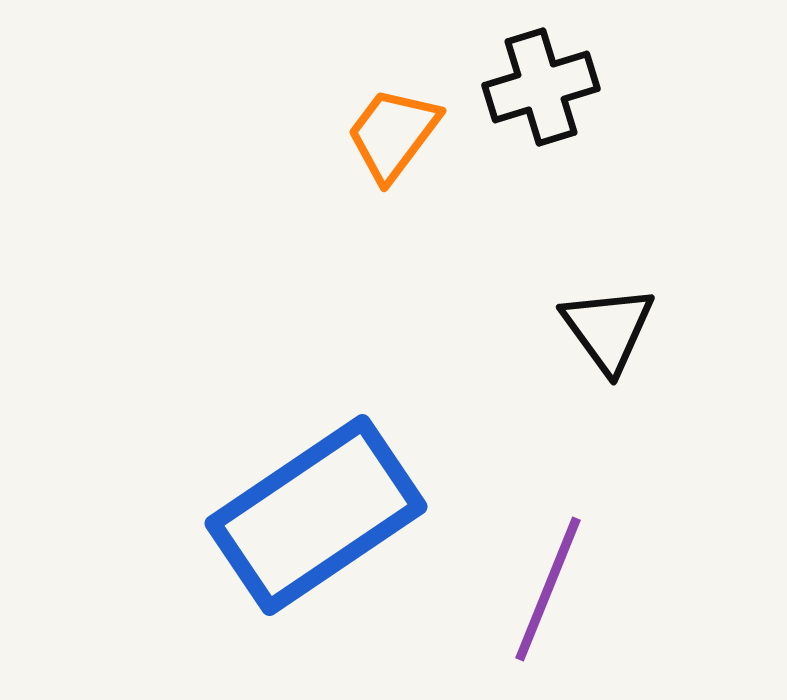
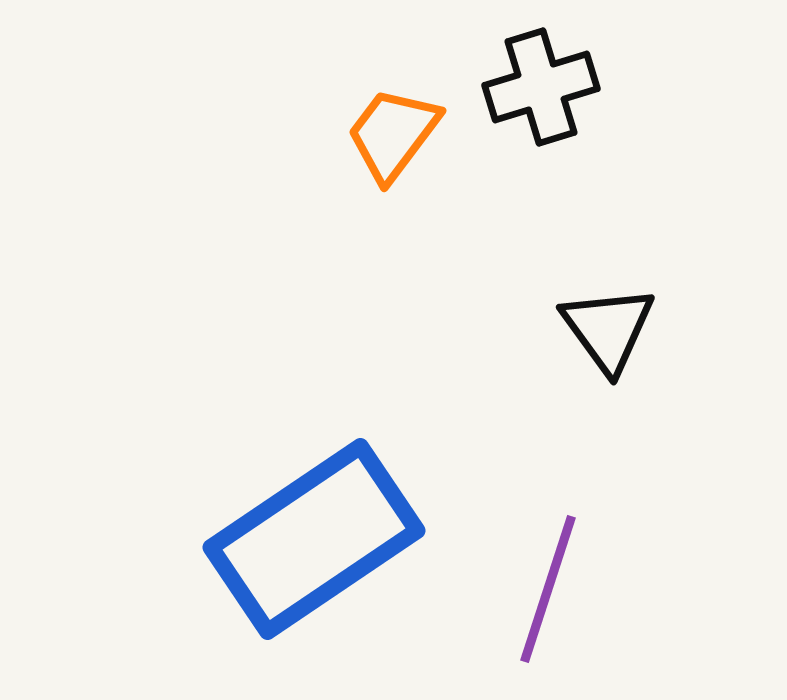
blue rectangle: moved 2 px left, 24 px down
purple line: rotated 4 degrees counterclockwise
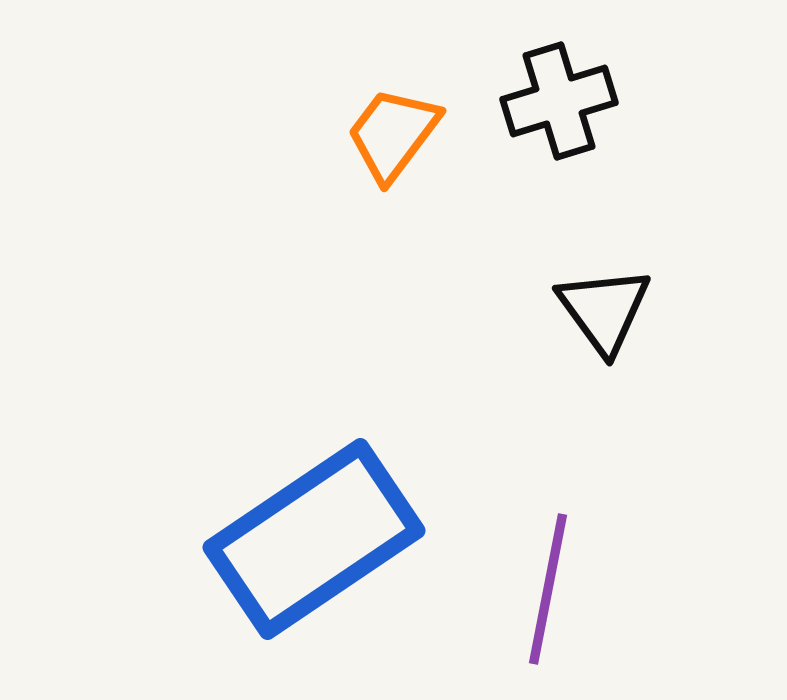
black cross: moved 18 px right, 14 px down
black triangle: moved 4 px left, 19 px up
purple line: rotated 7 degrees counterclockwise
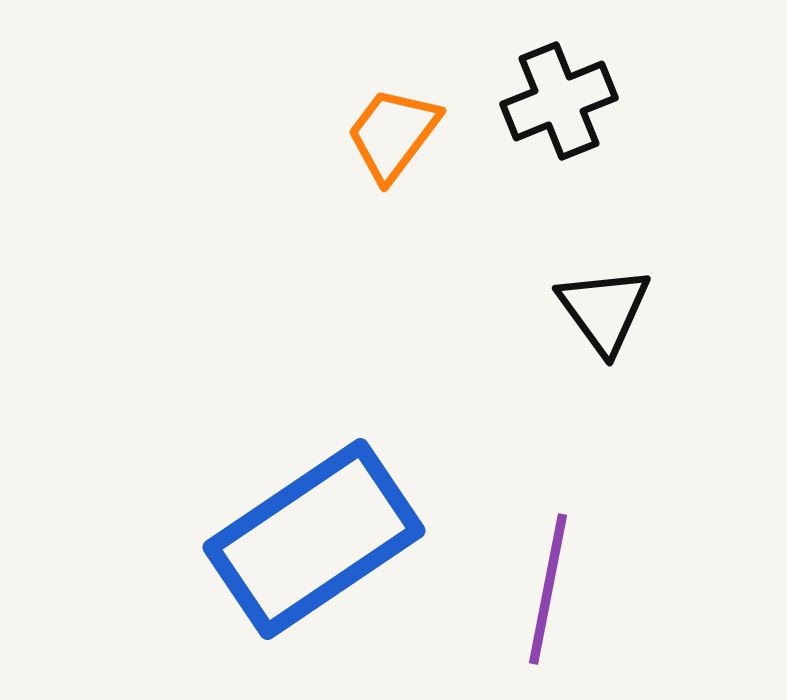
black cross: rotated 5 degrees counterclockwise
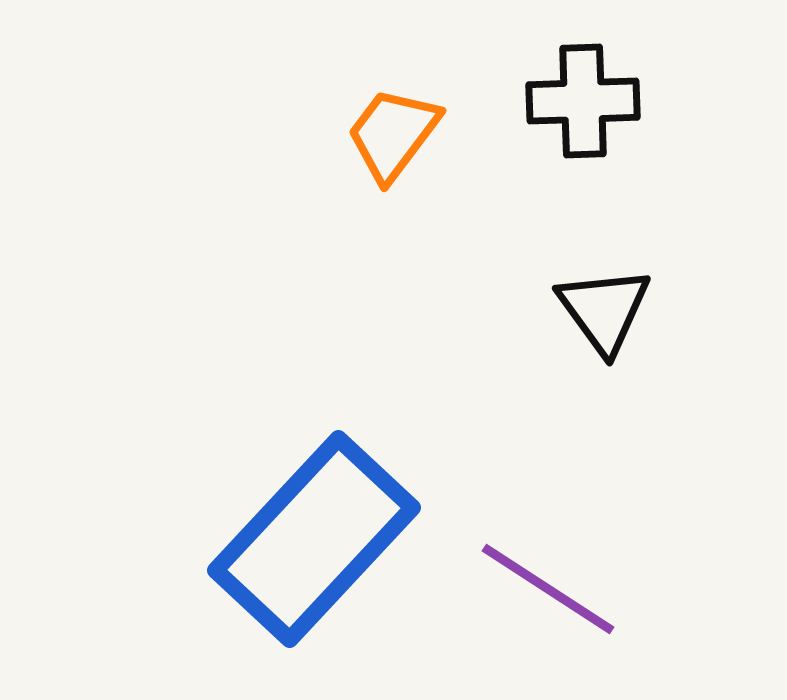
black cross: moved 24 px right; rotated 20 degrees clockwise
blue rectangle: rotated 13 degrees counterclockwise
purple line: rotated 68 degrees counterclockwise
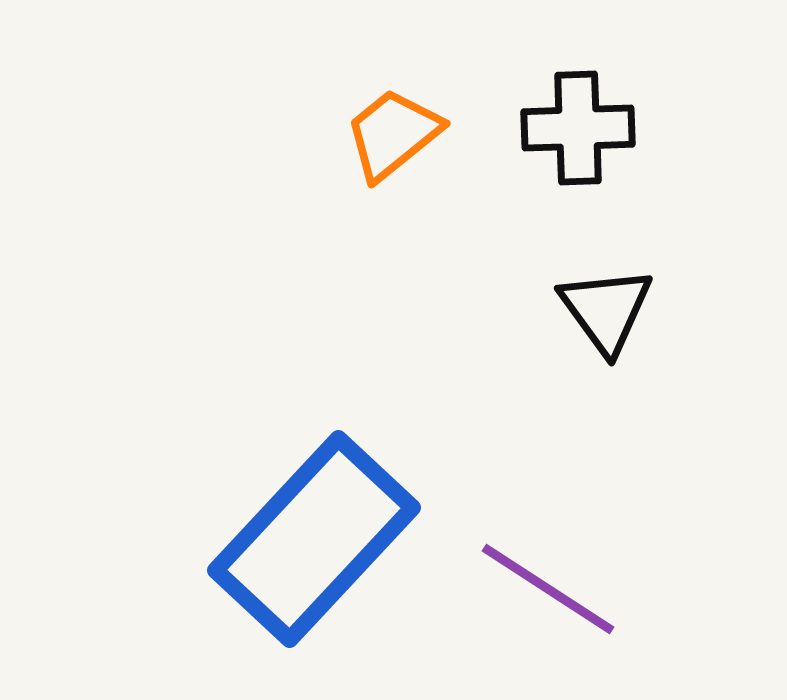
black cross: moved 5 px left, 27 px down
orange trapezoid: rotated 14 degrees clockwise
black triangle: moved 2 px right
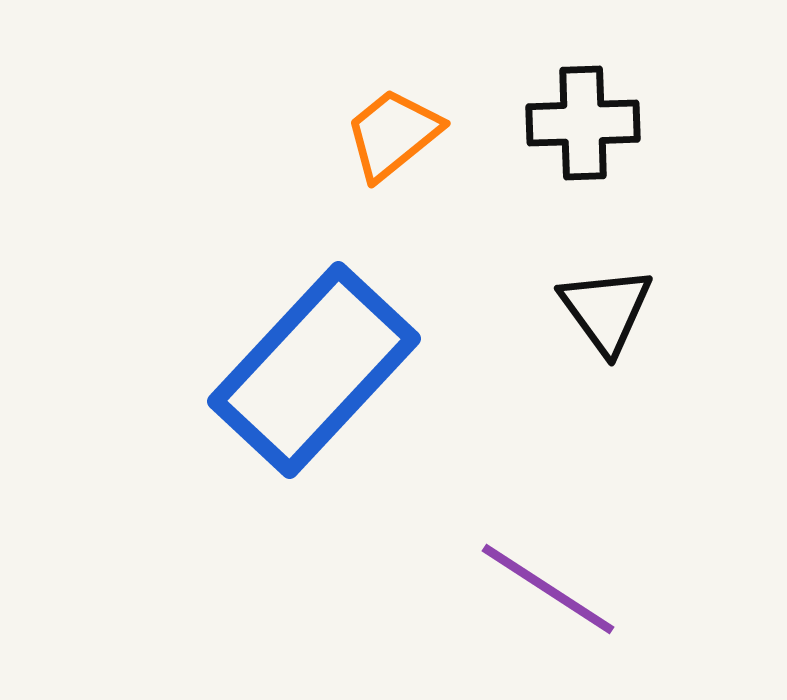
black cross: moved 5 px right, 5 px up
blue rectangle: moved 169 px up
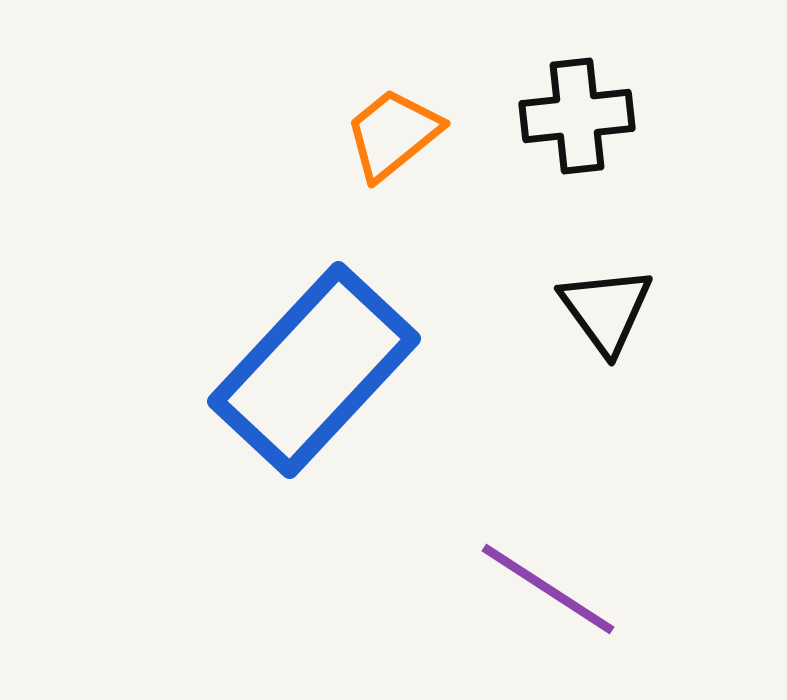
black cross: moved 6 px left, 7 px up; rotated 4 degrees counterclockwise
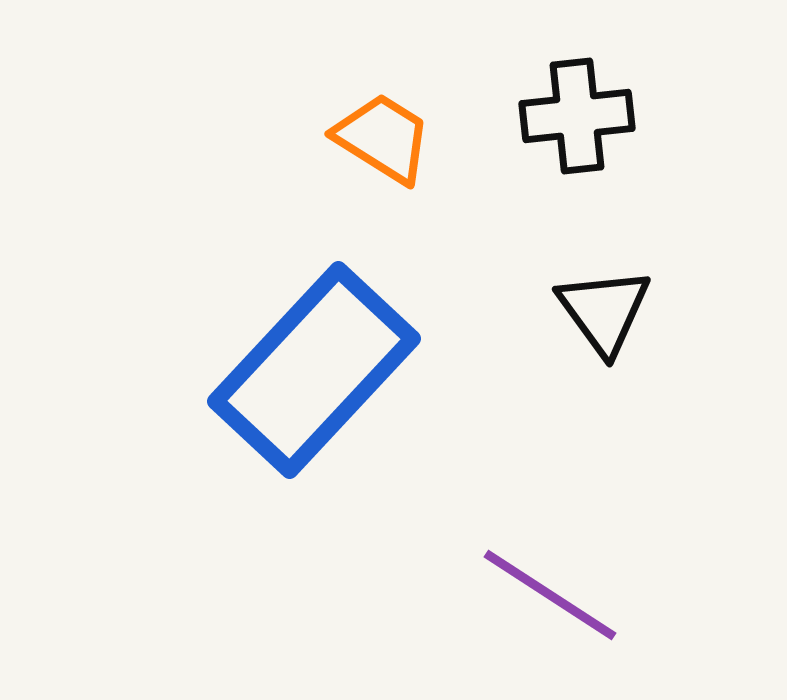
orange trapezoid: moved 10 px left, 4 px down; rotated 71 degrees clockwise
black triangle: moved 2 px left, 1 px down
purple line: moved 2 px right, 6 px down
